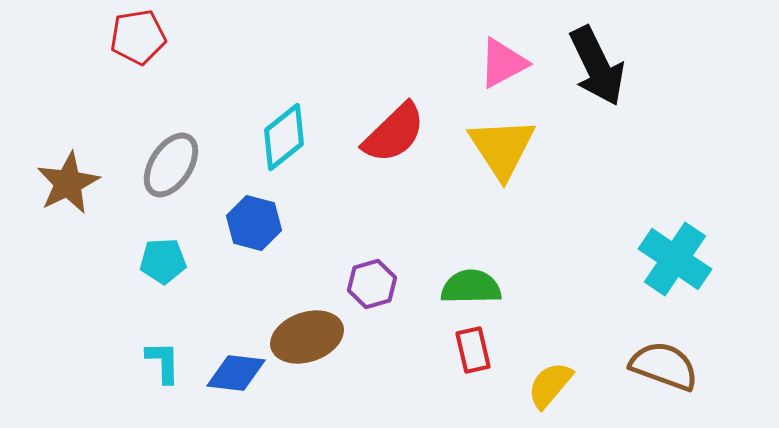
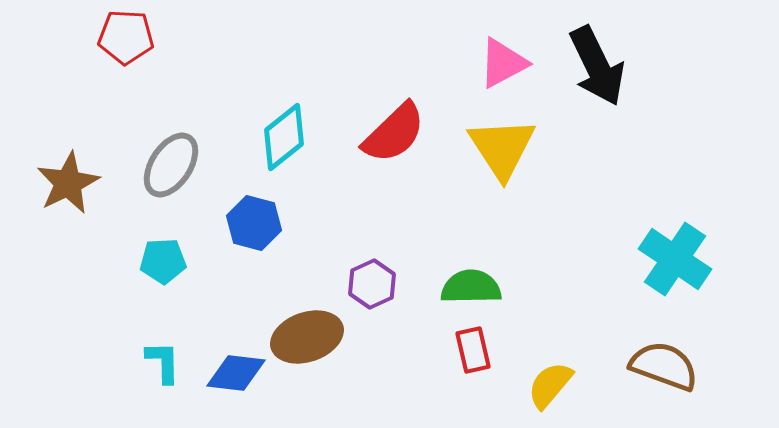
red pentagon: moved 12 px left; rotated 12 degrees clockwise
purple hexagon: rotated 9 degrees counterclockwise
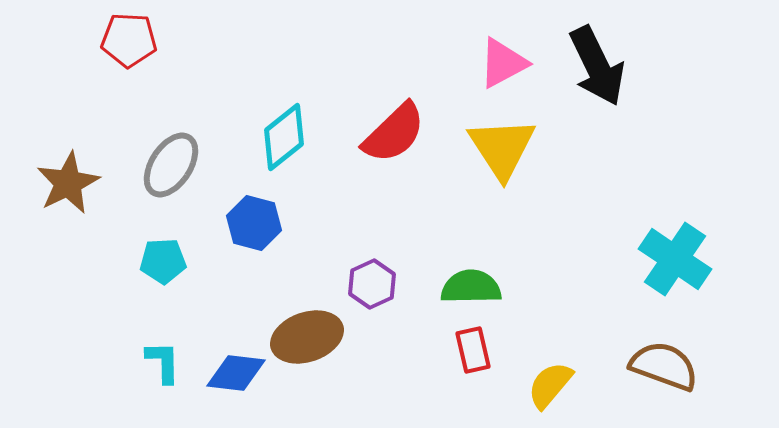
red pentagon: moved 3 px right, 3 px down
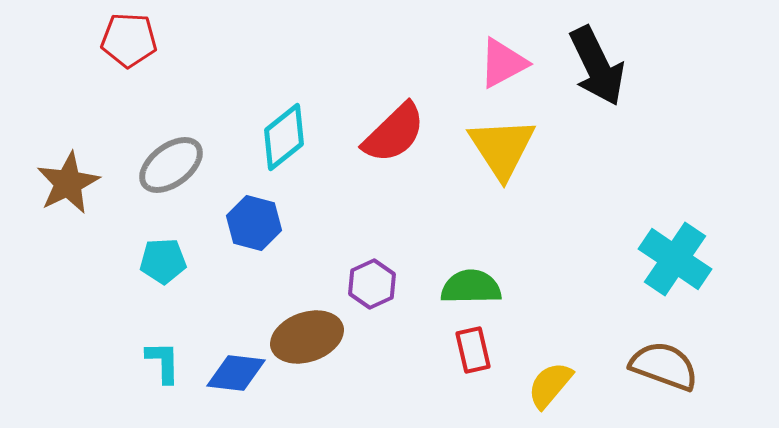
gray ellipse: rotated 20 degrees clockwise
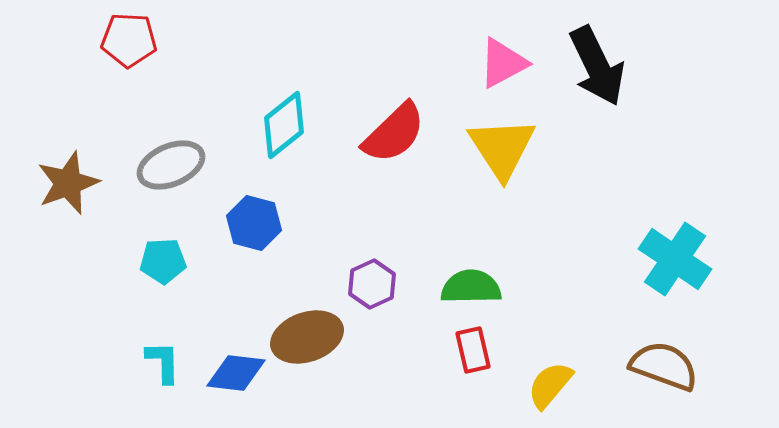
cyan diamond: moved 12 px up
gray ellipse: rotated 14 degrees clockwise
brown star: rotated 6 degrees clockwise
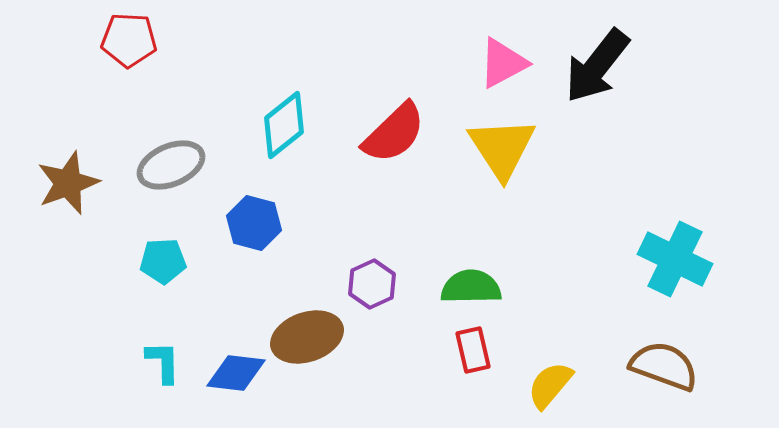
black arrow: rotated 64 degrees clockwise
cyan cross: rotated 8 degrees counterclockwise
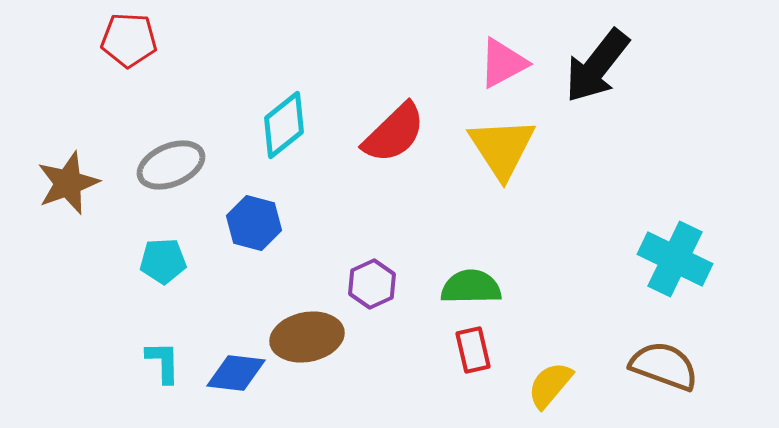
brown ellipse: rotated 8 degrees clockwise
